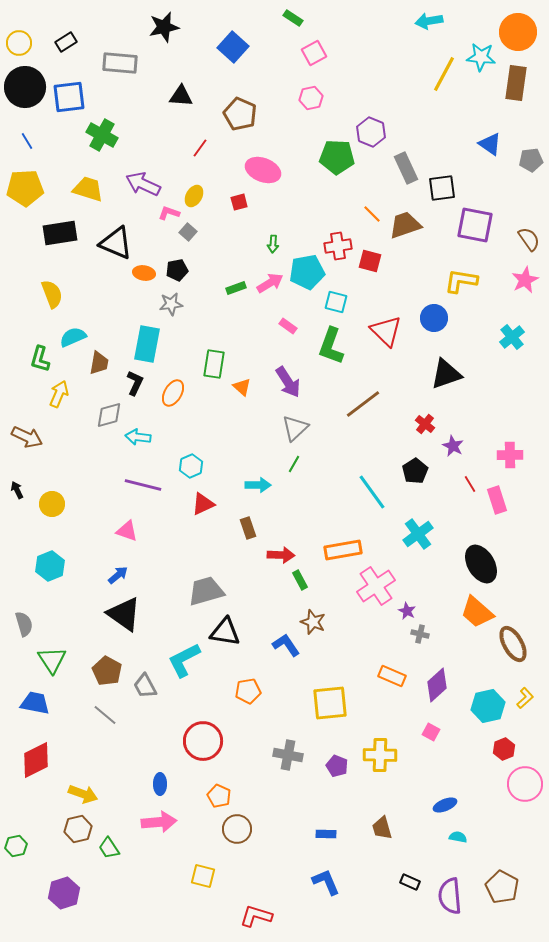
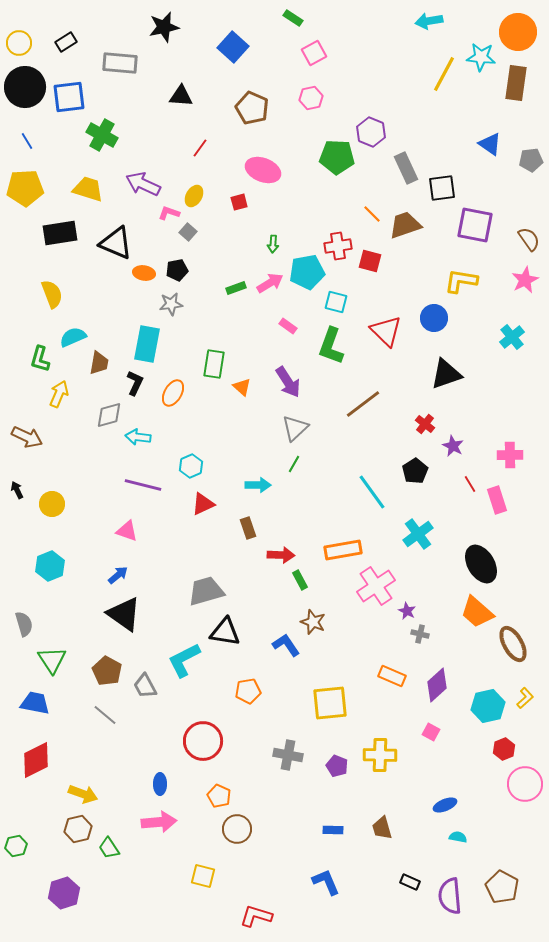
brown pentagon at (240, 114): moved 12 px right, 6 px up
blue rectangle at (326, 834): moved 7 px right, 4 px up
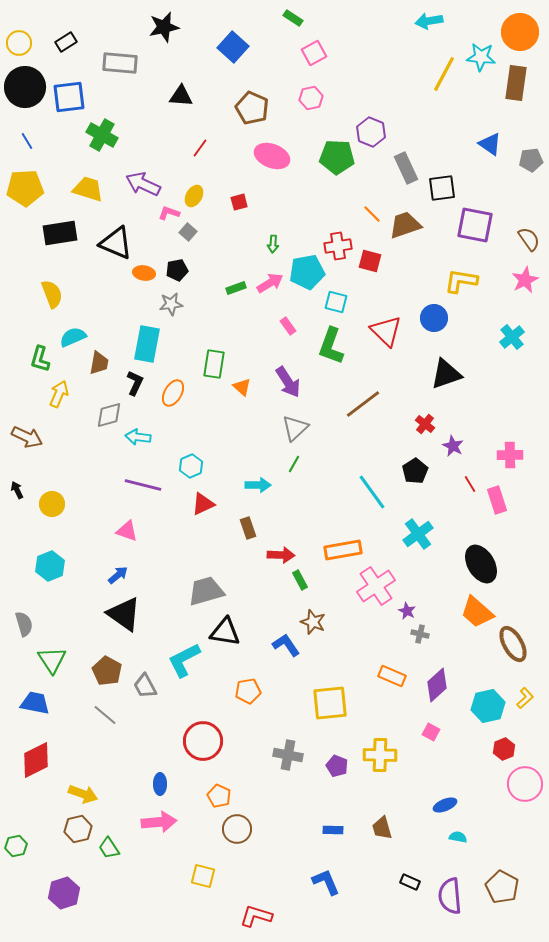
orange circle at (518, 32): moved 2 px right
pink ellipse at (263, 170): moved 9 px right, 14 px up
pink rectangle at (288, 326): rotated 18 degrees clockwise
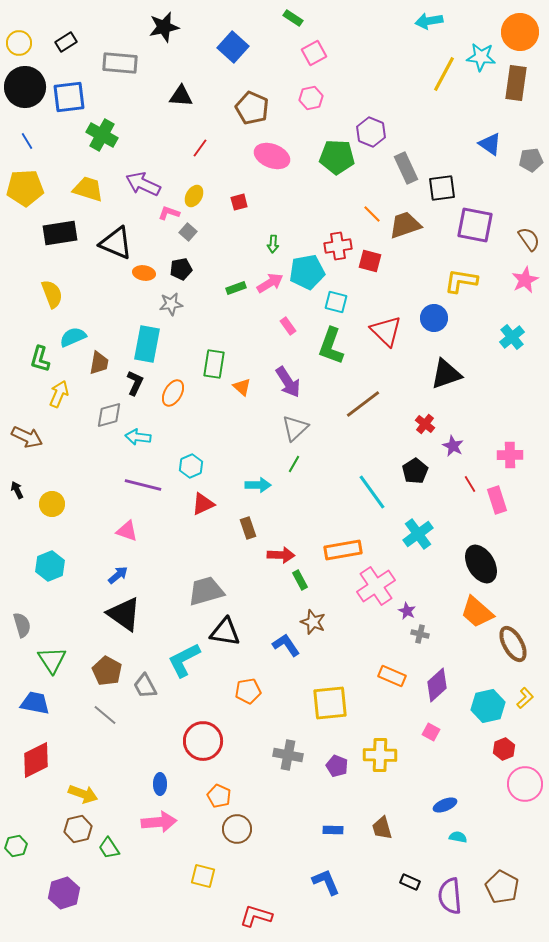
black pentagon at (177, 270): moved 4 px right, 1 px up
gray semicircle at (24, 624): moved 2 px left, 1 px down
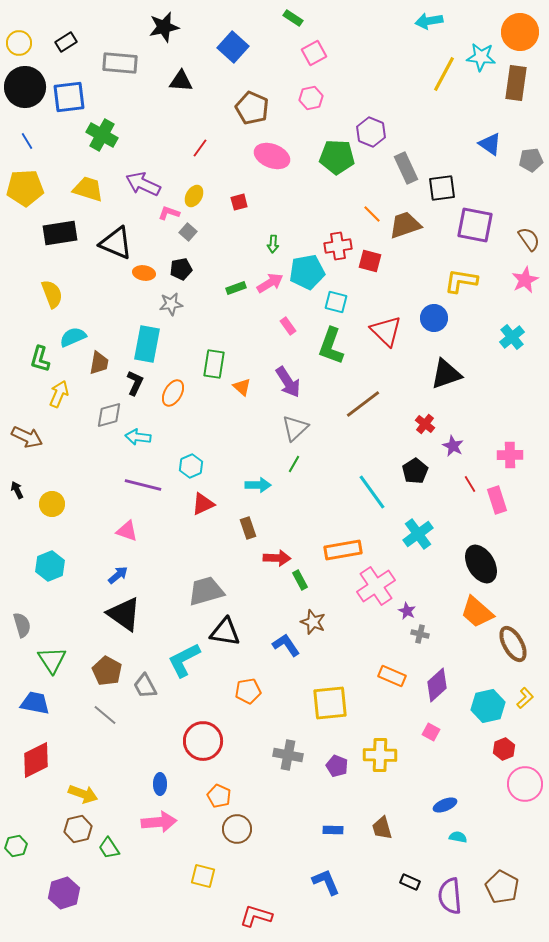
black triangle at (181, 96): moved 15 px up
red arrow at (281, 555): moved 4 px left, 3 px down
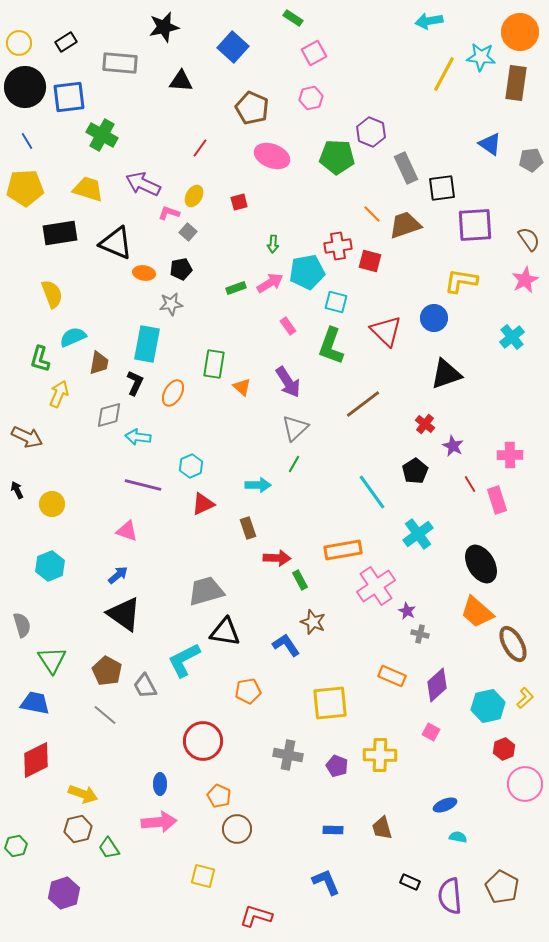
purple square at (475, 225): rotated 15 degrees counterclockwise
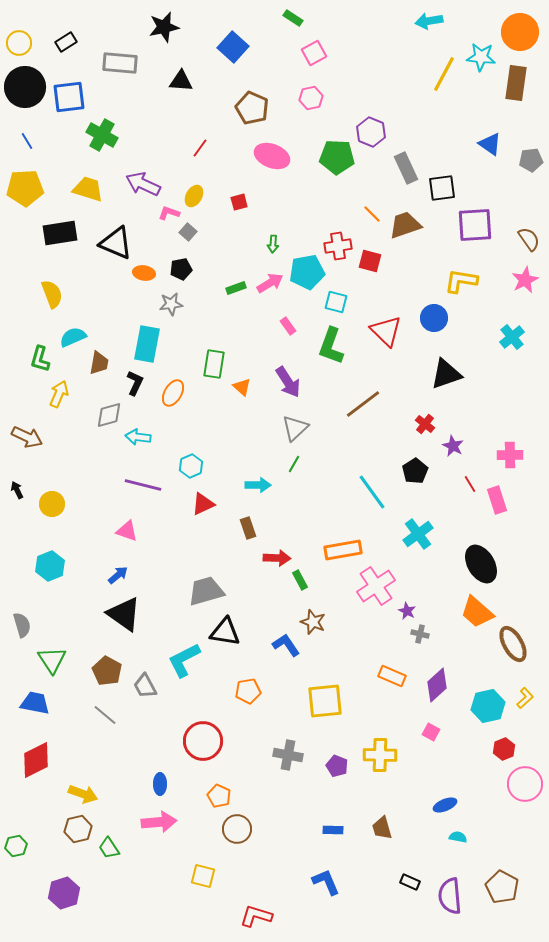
yellow square at (330, 703): moved 5 px left, 2 px up
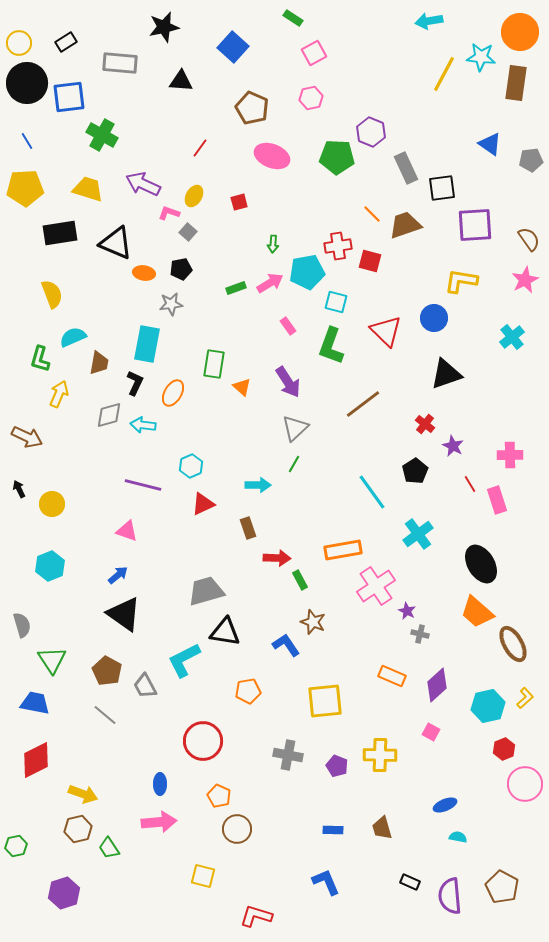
black circle at (25, 87): moved 2 px right, 4 px up
cyan arrow at (138, 437): moved 5 px right, 12 px up
black arrow at (17, 490): moved 2 px right, 1 px up
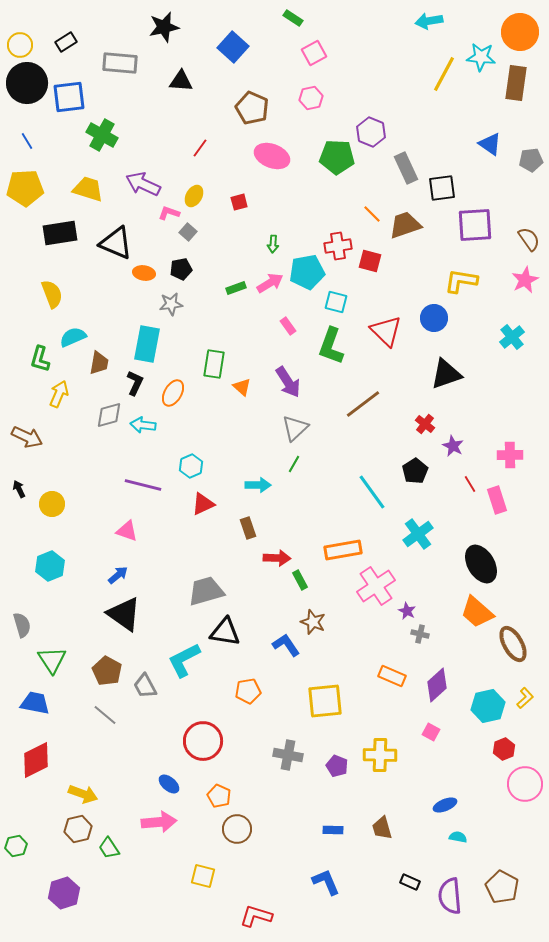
yellow circle at (19, 43): moved 1 px right, 2 px down
blue ellipse at (160, 784): moved 9 px right; rotated 50 degrees counterclockwise
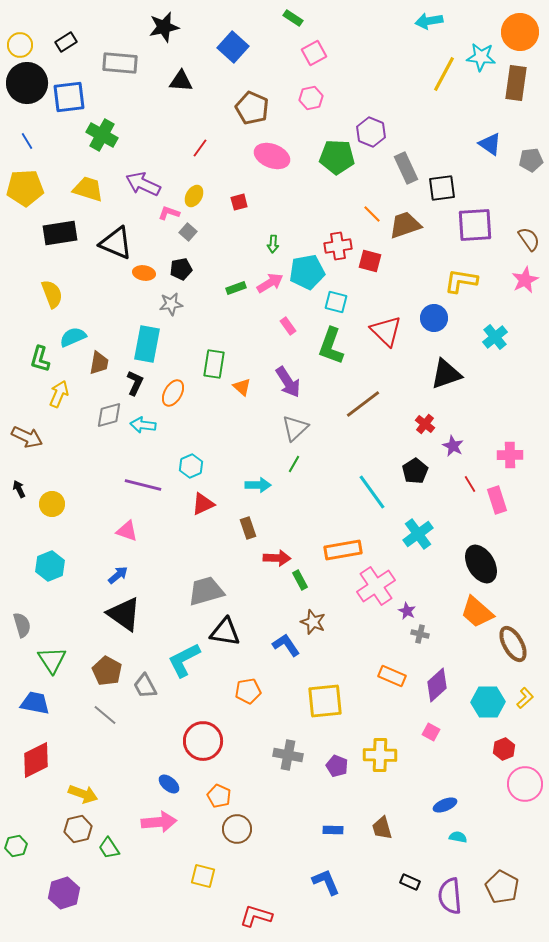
cyan cross at (512, 337): moved 17 px left
cyan hexagon at (488, 706): moved 4 px up; rotated 12 degrees clockwise
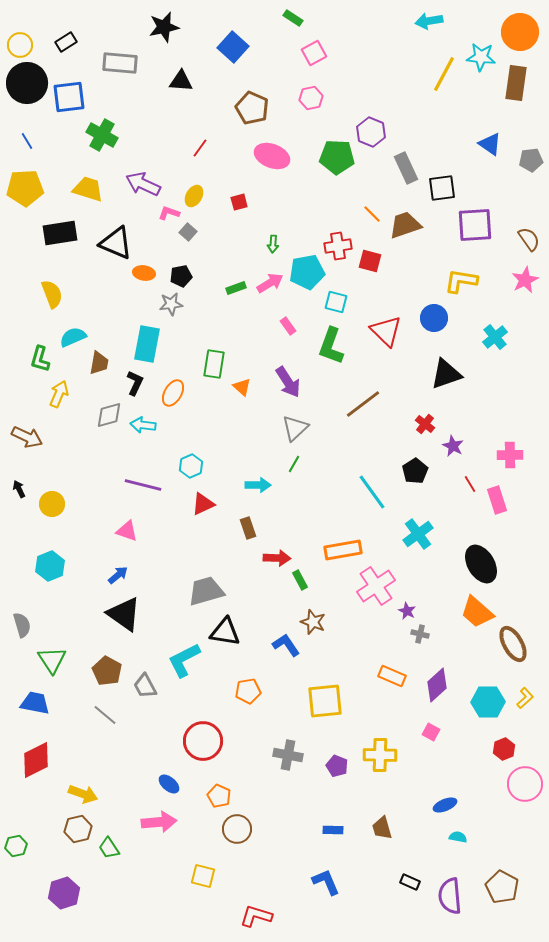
black pentagon at (181, 269): moved 7 px down
